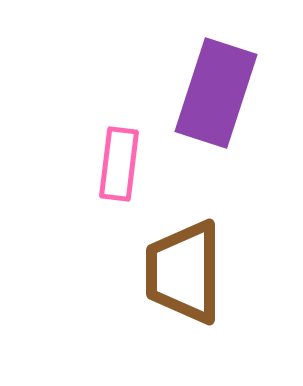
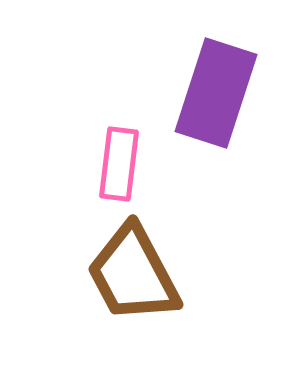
brown trapezoid: moved 51 px left, 2 px down; rotated 28 degrees counterclockwise
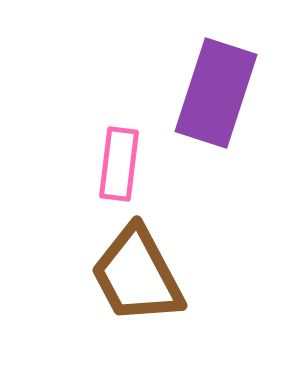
brown trapezoid: moved 4 px right, 1 px down
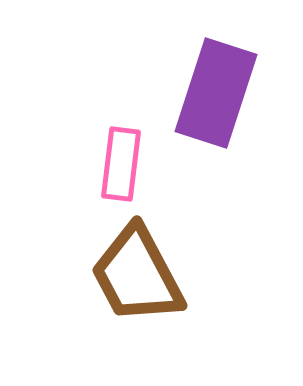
pink rectangle: moved 2 px right
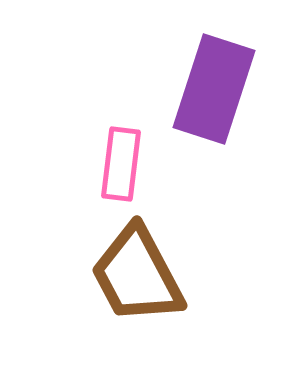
purple rectangle: moved 2 px left, 4 px up
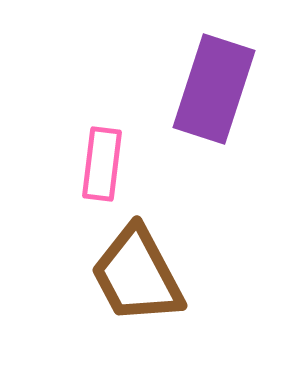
pink rectangle: moved 19 px left
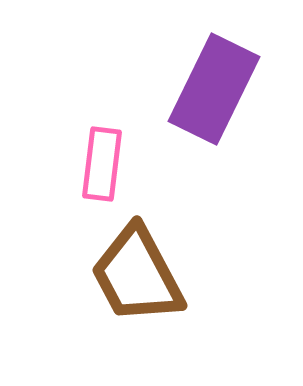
purple rectangle: rotated 8 degrees clockwise
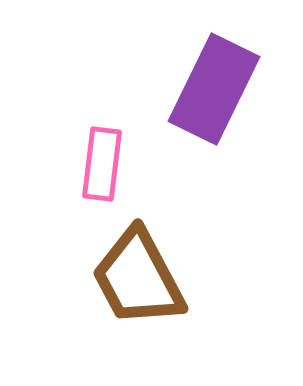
brown trapezoid: moved 1 px right, 3 px down
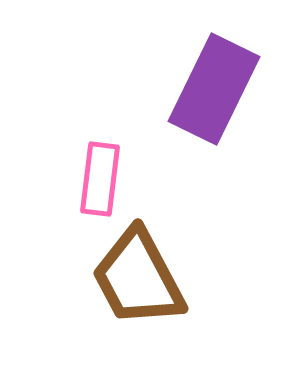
pink rectangle: moved 2 px left, 15 px down
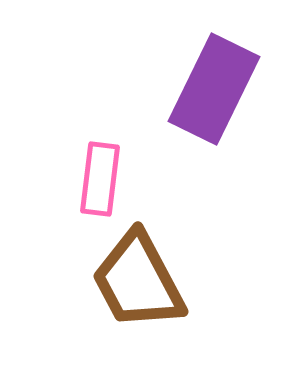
brown trapezoid: moved 3 px down
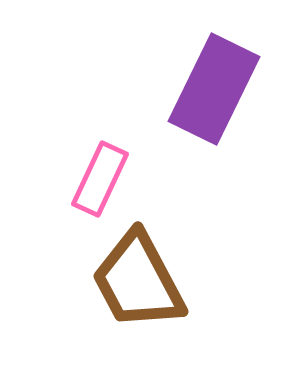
pink rectangle: rotated 18 degrees clockwise
